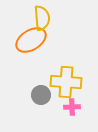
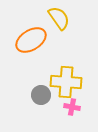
yellow semicircle: moved 17 px right; rotated 30 degrees counterclockwise
pink cross: rotated 14 degrees clockwise
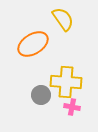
yellow semicircle: moved 4 px right, 1 px down
orange ellipse: moved 2 px right, 4 px down
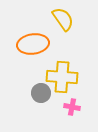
orange ellipse: rotated 24 degrees clockwise
yellow cross: moved 4 px left, 5 px up
gray circle: moved 2 px up
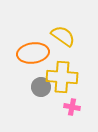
yellow semicircle: moved 17 px down; rotated 20 degrees counterclockwise
orange ellipse: moved 9 px down
gray circle: moved 6 px up
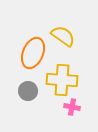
orange ellipse: rotated 60 degrees counterclockwise
yellow cross: moved 3 px down
gray circle: moved 13 px left, 4 px down
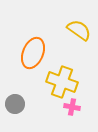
yellow semicircle: moved 16 px right, 6 px up
yellow cross: moved 2 px down; rotated 16 degrees clockwise
gray circle: moved 13 px left, 13 px down
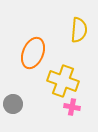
yellow semicircle: rotated 60 degrees clockwise
yellow cross: moved 1 px right, 1 px up
gray circle: moved 2 px left
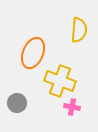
yellow cross: moved 3 px left
gray circle: moved 4 px right, 1 px up
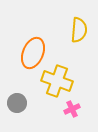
yellow cross: moved 3 px left
pink cross: moved 2 px down; rotated 35 degrees counterclockwise
